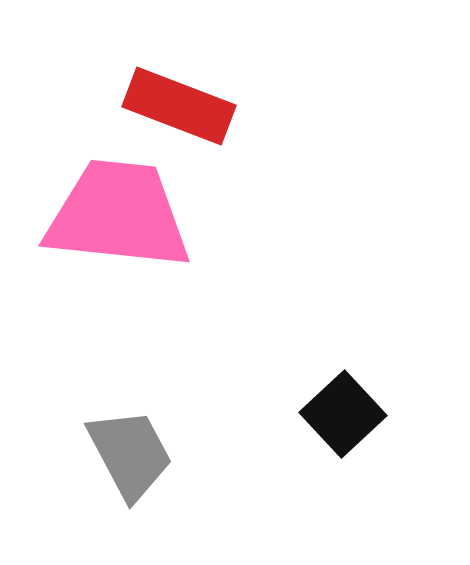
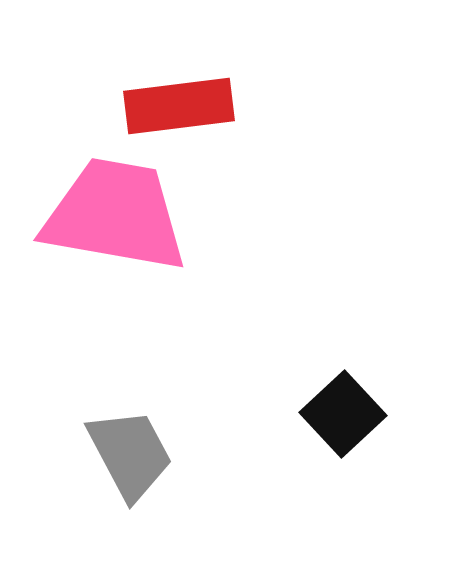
red rectangle: rotated 28 degrees counterclockwise
pink trapezoid: moved 3 px left; rotated 4 degrees clockwise
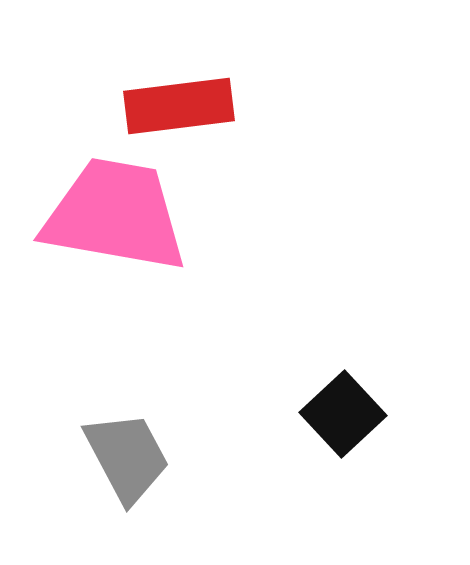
gray trapezoid: moved 3 px left, 3 px down
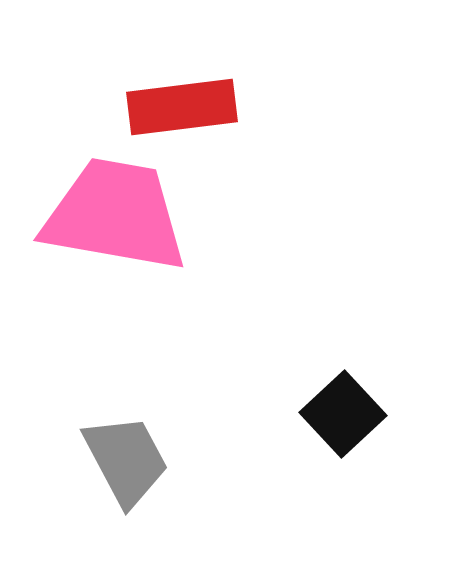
red rectangle: moved 3 px right, 1 px down
gray trapezoid: moved 1 px left, 3 px down
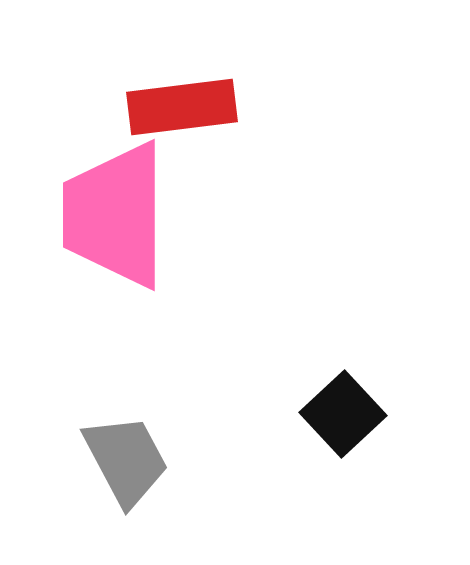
pink trapezoid: rotated 100 degrees counterclockwise
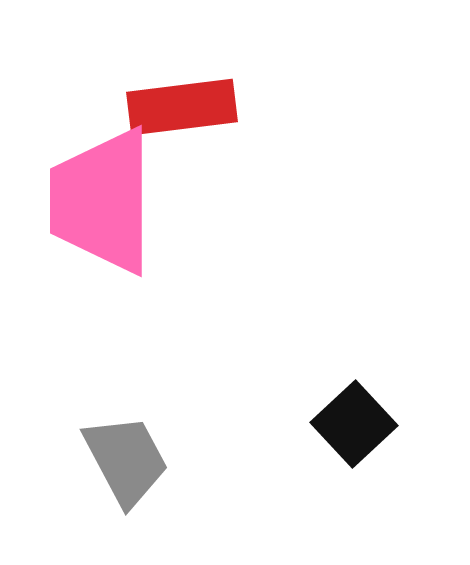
pink trapezoid: moved 13 px left, 14 px up
black square: moved 11 px right, 10 px down
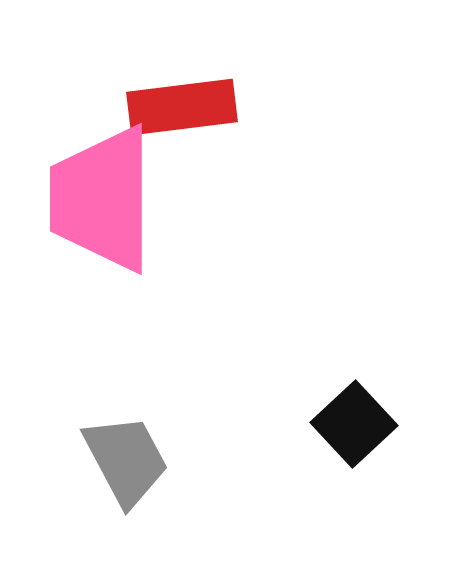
pink trapezoid: moved 2 px up
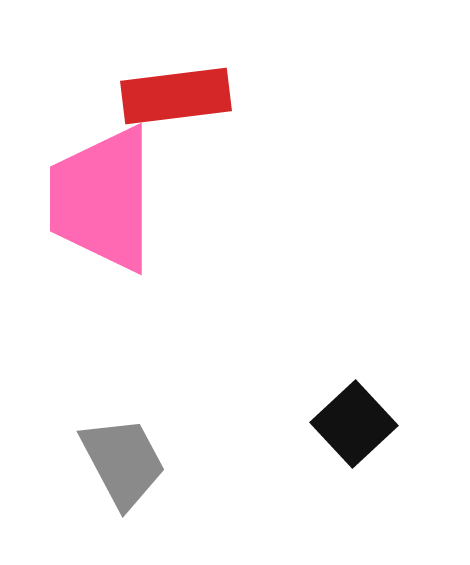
red rectangle: moved 6 px left, 11 px up
gray trapezoid: moved 3 px left, 2 px down
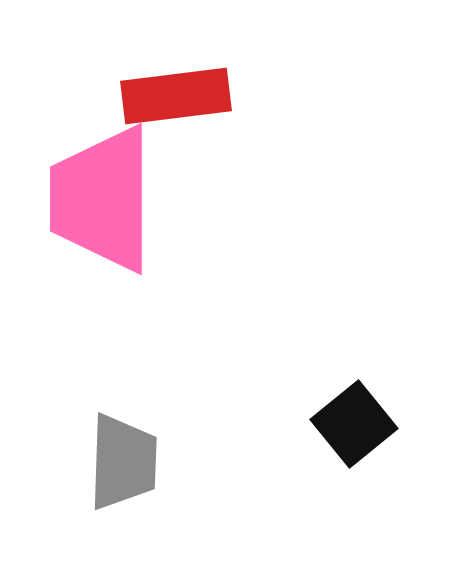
black square: rotated 4 degrees clockwise
gray trapezoid: rotated 30 degrees clockwise
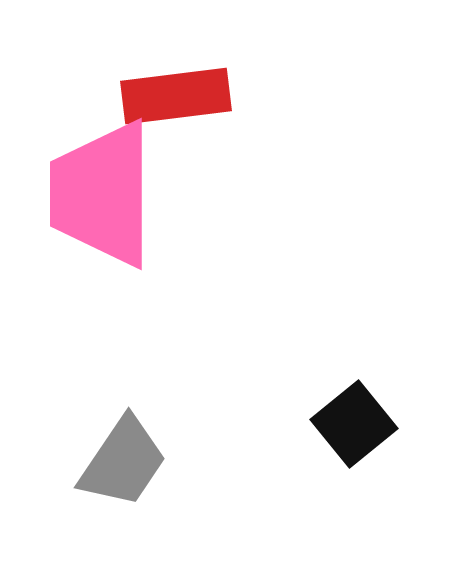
pink trapezoid: moved 5 px up
gray trapezoid: rotated 32 degrees clockwise
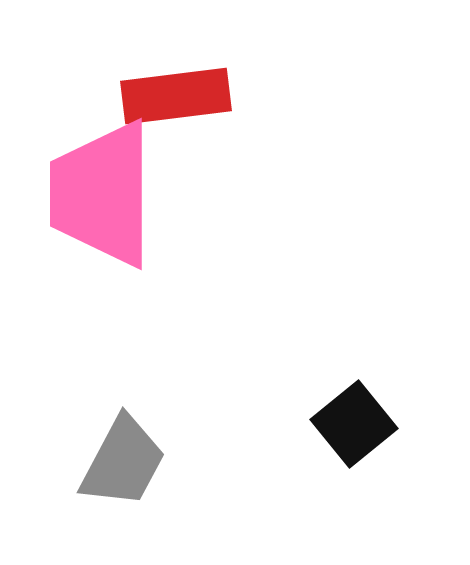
gray trapezoid: rotated 6 degrees counterclockwise
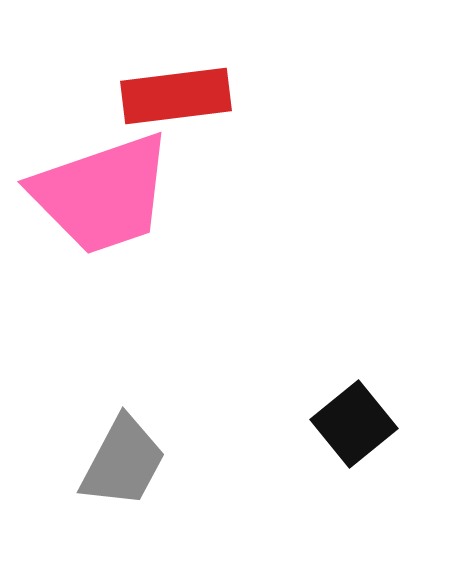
pink trapezoid: rotated 109 degrees counterclockwise
